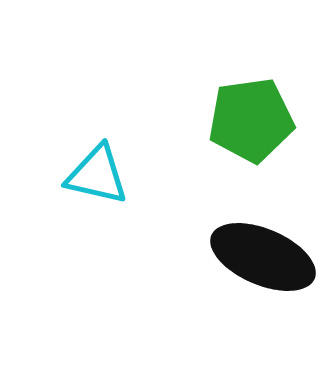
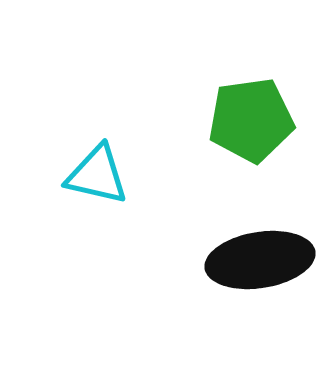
black ellipse: moved 3 px left, 3 px down; rotated 32 degrees counterclockwise
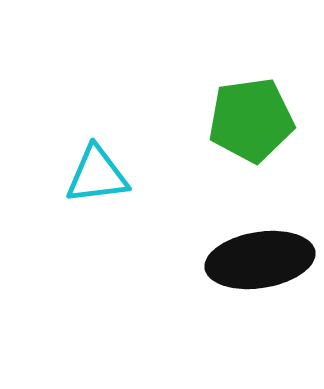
cyan triangle: rotated 20 degrees counterclockwise
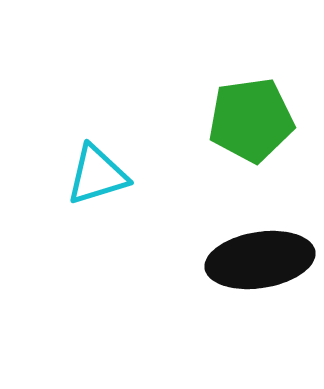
cyan triangle: rotated 10 degrees counterclockwise
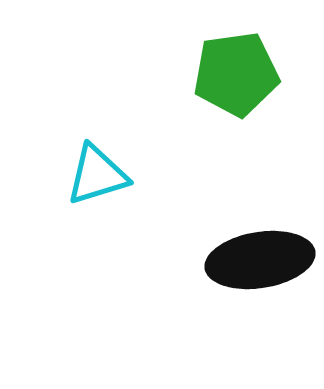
green pentagon: moved 15 px left, 46 px up
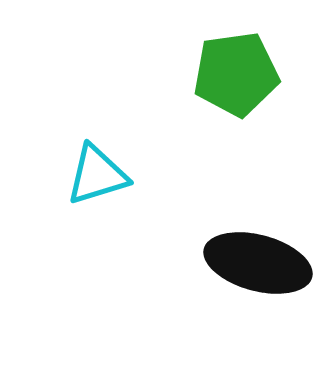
black ellipse: moved 2 px left, 3 px down; rotated 24 degrees clockwise
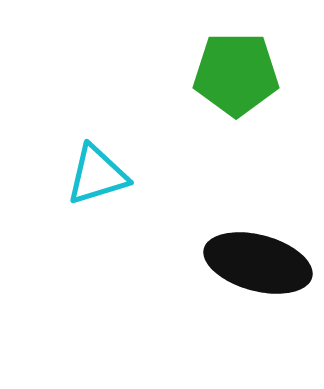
green pentagon: rotated 8 degrees clockwise
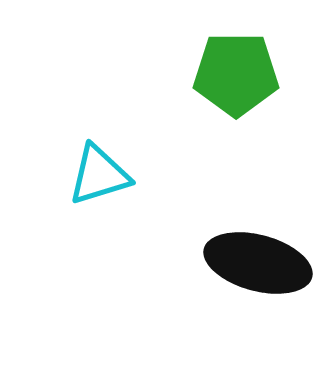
cyan triangle: moved 2 px right
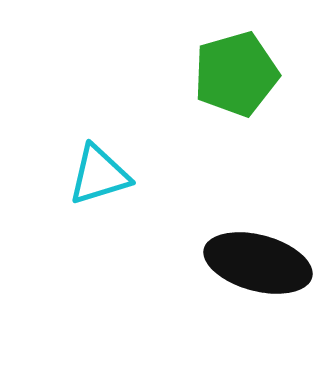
green pentagon: rotated 16 degrees counterclockwise
